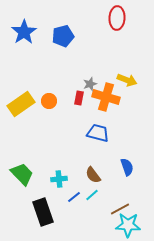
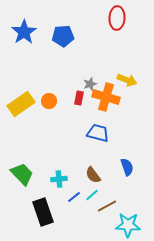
blue pentagon: rotated 10 degrees clockwise
brown line: moved 13 px left, 3 px up
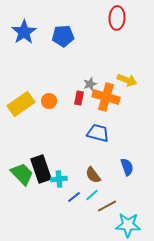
black rectangle: moved 2 px left, 43 px up
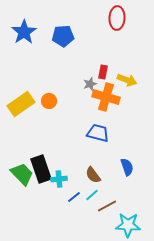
red rectangle: moved 24 px right, 26 px up
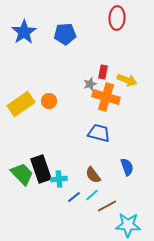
blue pentagon: moved 2 px right, 2 px up
blue trapezoid: moved 1 px right
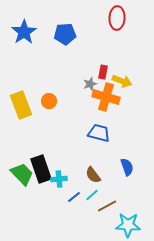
yellow arrow: moved 5 px left, 1 px down
yellow rectangle: moved 1 px down; rotated 76 degrees counterclockwise
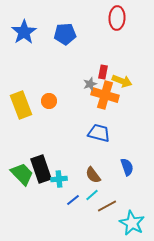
orange cross: moved 1 px left, 2 px up
blue line: moved 1 px left, 3 px down
cyan star: moved 4 px right, 2 px up; rotated 25 degrees clockwise
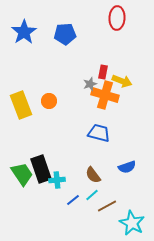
blue semicircle: rotated 90 degrees clockwise
green trapezoid: rotated 10 degrees clockwise
cyan cross: moved 2 px left, 1 px down
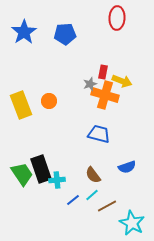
blue trapezoid: moved 1 px down
